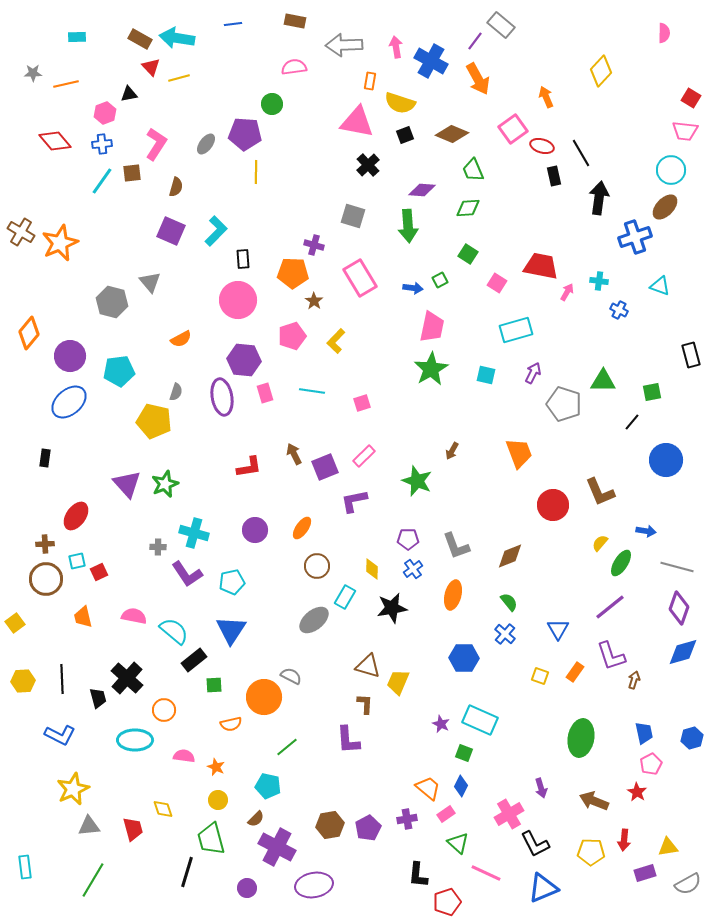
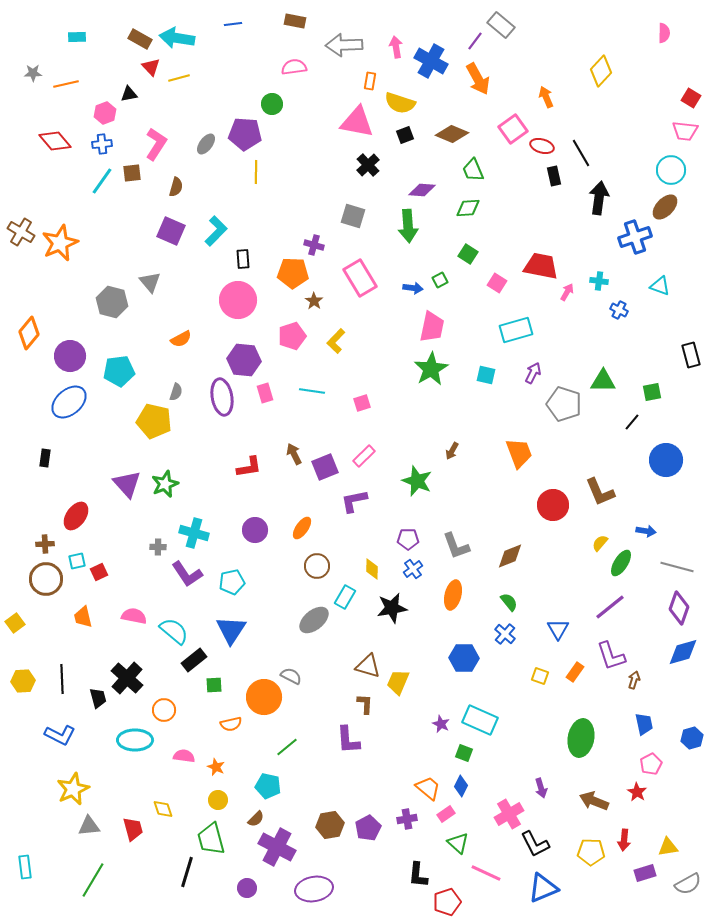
blue trapezoid at (644, 733): moved 9 px up
purple ellipse at (314, 885): moved 4 px down
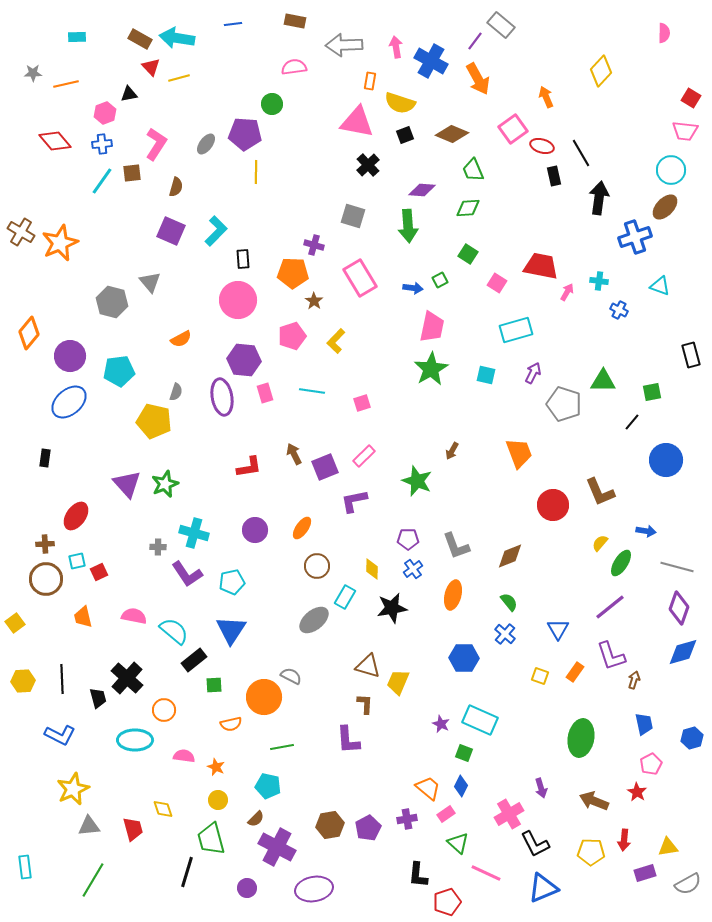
green line at (287, 747): moved 5 px left; rotated 30 degrees clockwise
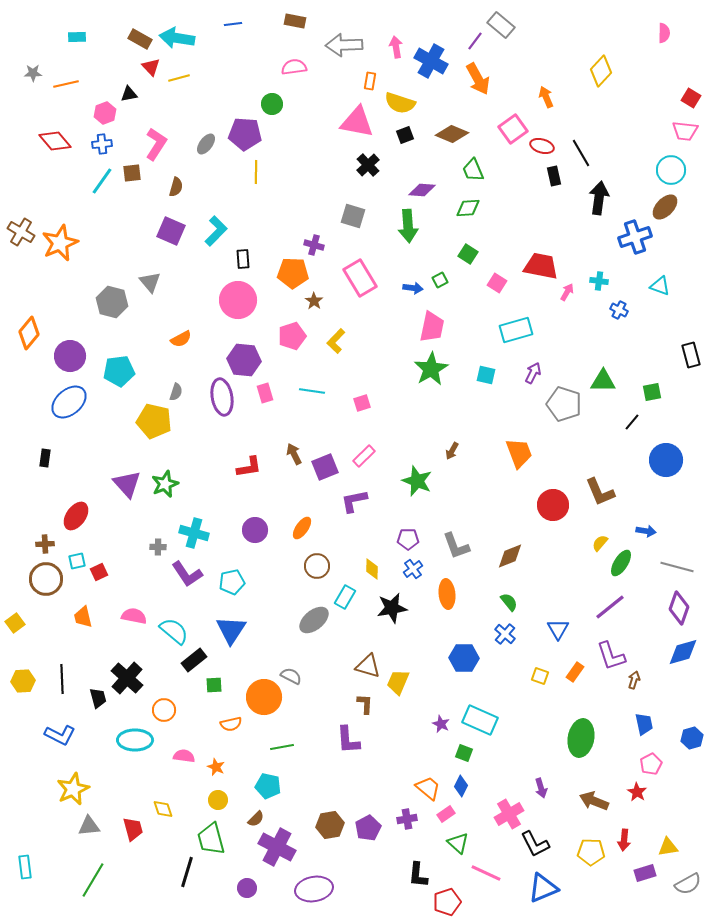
orange ellipse at (453, 595): moved 6 px left, 1 px up; rotated 20 degrees counterclockwise
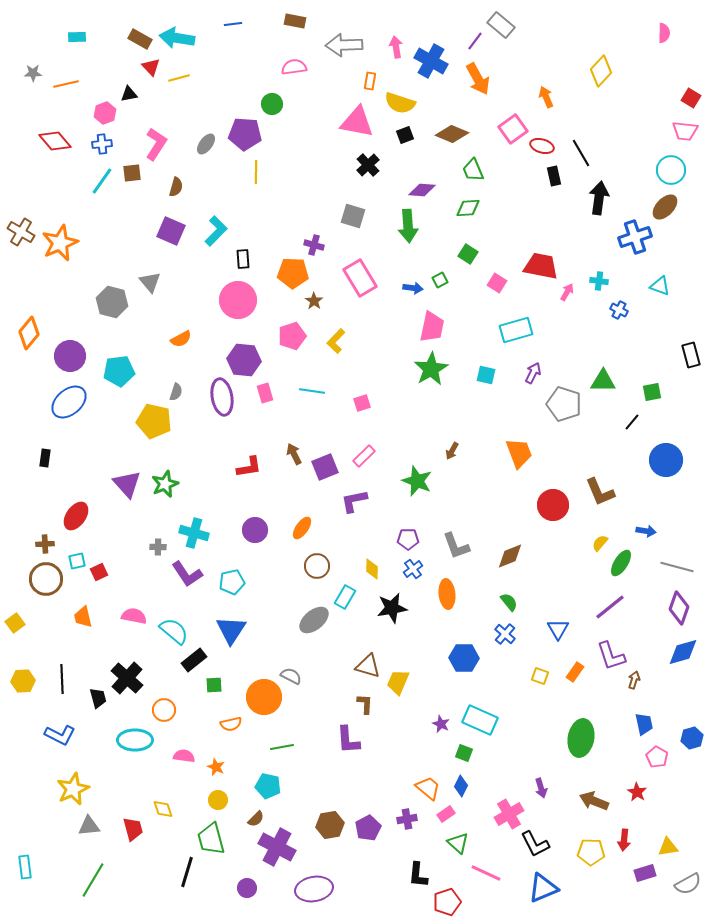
pink pentagon at (651, 764): moved 6 px right, 7 px up; rotated 15 degrees counterclockwise
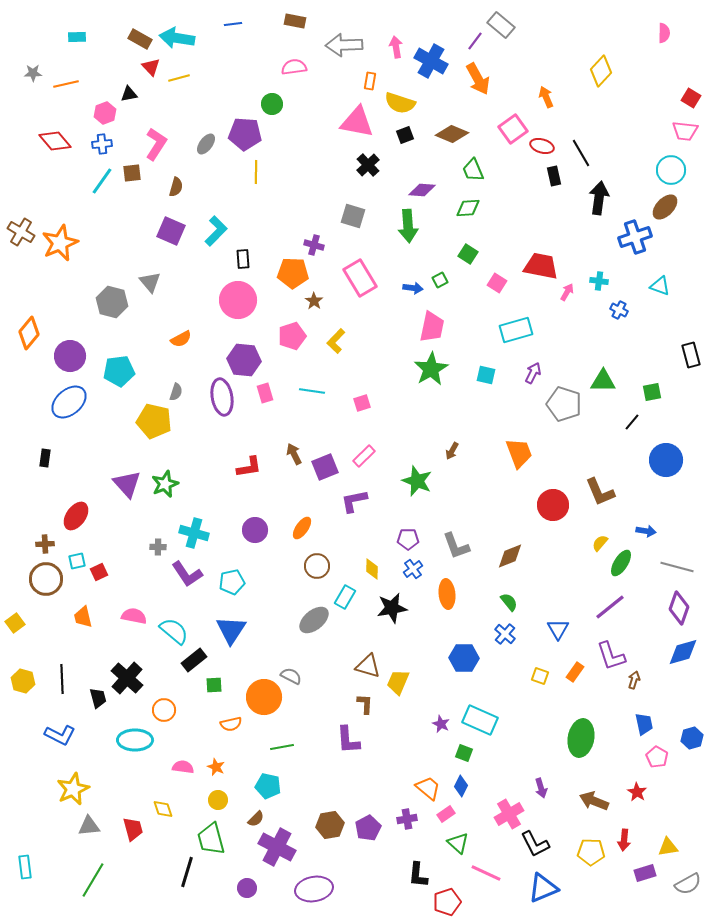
yellow hexagon at (23, 681): rotated 20 degrees clockwise
pink semicircle at (184, 756): moved 1 px left, 11 px down
